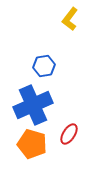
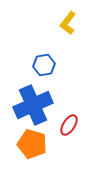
yellow L-shape: moved 2 px left, 4 px down
blue hexagon: moved 1 px up
red ellipse: moved 9 px up
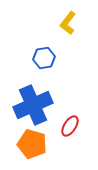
blue hexagon: moved 7 px up
red ellipse: moved 1 px right, 1 px down
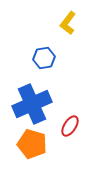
blue cross: moved 1 px left, 1 px up
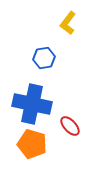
blue cross: rotated 36 degrees clockwise
red ellipse: rotated 75 degrees counterclockwise
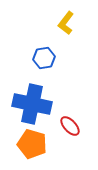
yellow L-shape: moved 2 px left
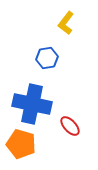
blue hexagon: moved 3 px right
orange pentagon: moved 11 px left
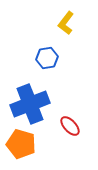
blue cross: moved 2 px left; rotated 33 degrees counterclockwise
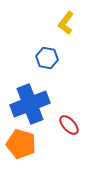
blue hexagon: rotated 20 degrees clockwise
red ellipse: moved 1 px left, 1 px up
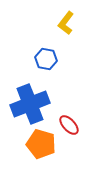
blue hexagon: moved 1 px left, 1 px down
orange pentagon: moved 20 px right
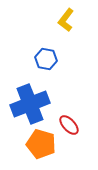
yellow L-shape: moved 3 px up
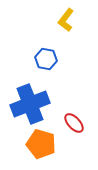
red ellipse: moved 5 px right, 2 px up
